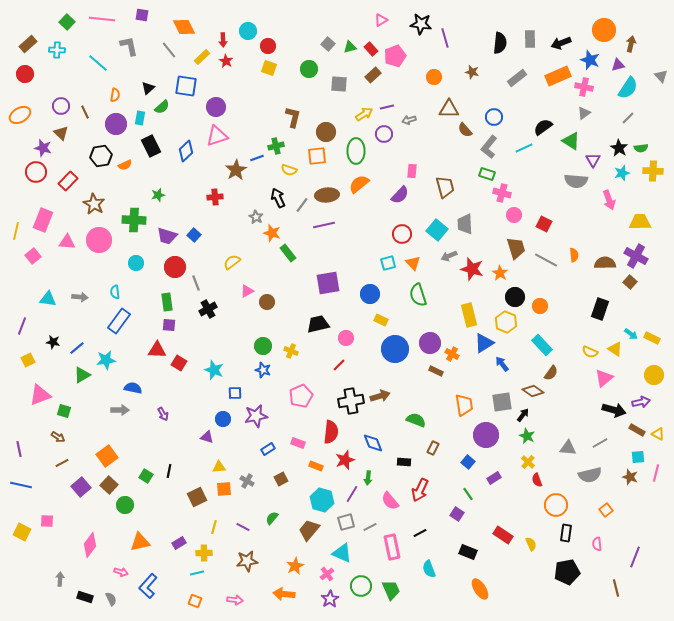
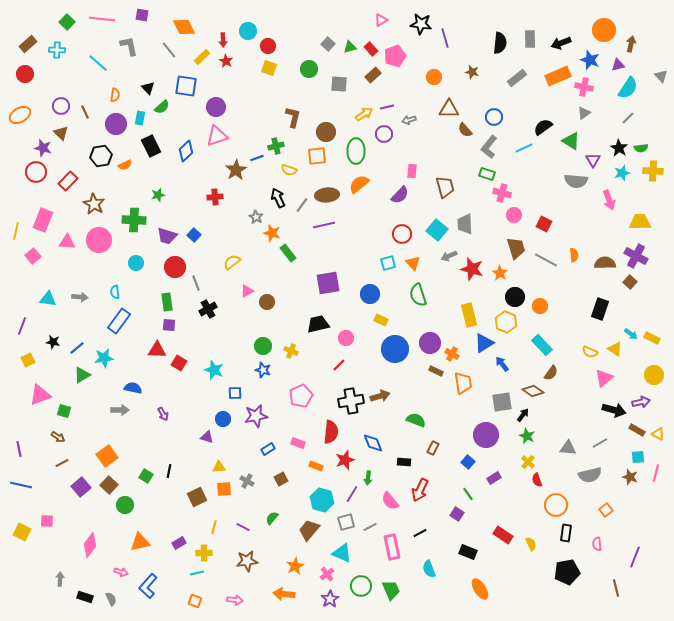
black triangle at (148, 88): rotated 32 degrees counterclockwise
cyan star at (106, 360): moved 2 px left, 2 px up
orange trapezoid at (464, 405): moved 1 px left, 22 px up
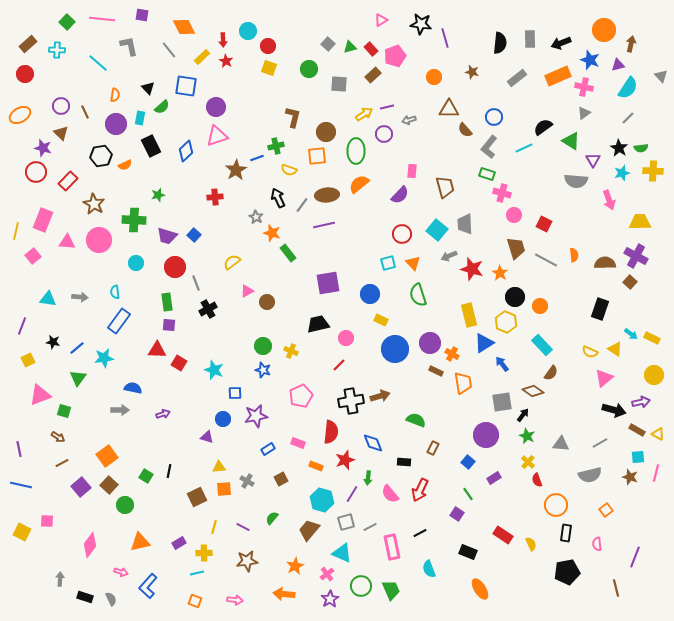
green triangle at (82, 375): moved 4 px left, 3 px down; rotated 24 degrees counterclockwise
purple arrow at (163, 414): rotated 80 degrees counterclockwise
gray triangle at (568, 448): moved 7 px left, 4 px up
pink semicircle at (390, 501): moved 7 px up
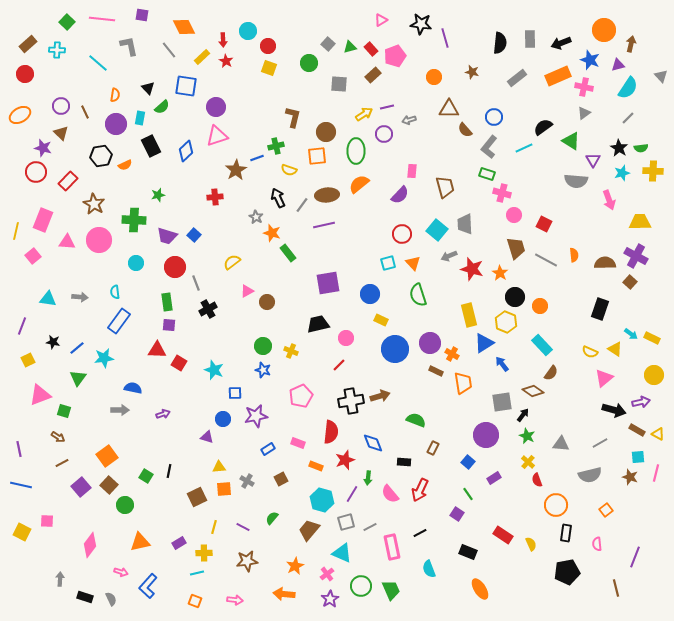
green circle at (309, 69): moved 6 px up
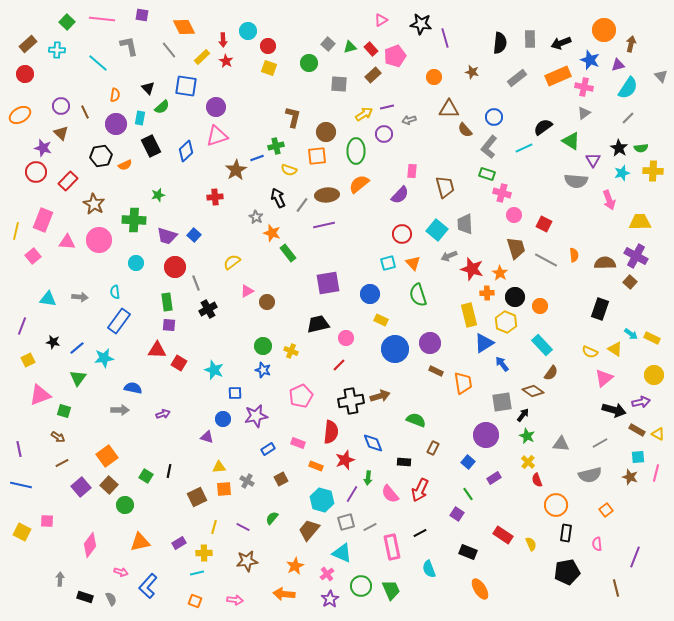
orange cross at (452, 354): moved 35 px right, 61 px up; rotated 32 degrees counterclockwise
